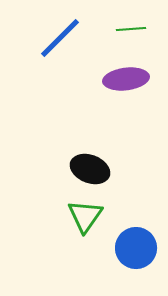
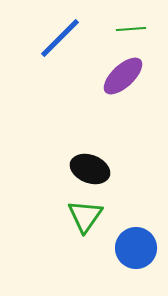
purple ellipse: moved 3 px left, 3 px up; rotated 36 degrees counterclockwise
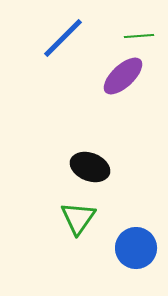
green line: moved 8 px right, 7 px down
blue line: moved 3 px right
black ellipse: moved 2 px up
green triangle: moved 7 px left, 2 px down
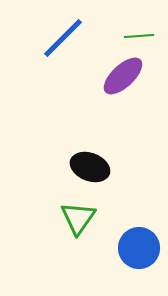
blue circle: moved 3 px right
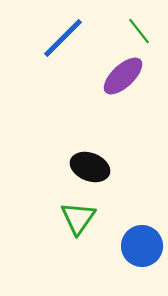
green line: moved 5 px up; rotated 56 degrees clockwise
blue circle: moved 3 px right, 2 px up
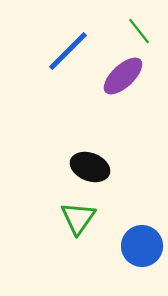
blue line: moved 5 px right, 13 px down
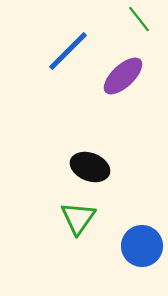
green line: moved 12 px up
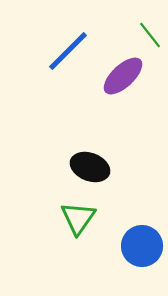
green line: moved 11 px right, 16 px down
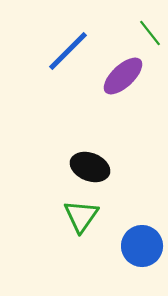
green line: moved 2 px up
green triangle: moved 3 px right, 2 px up
